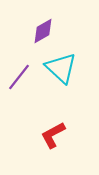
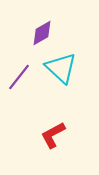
purple diamond: moved 1 px left, 2 px down
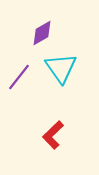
cyan triangle: rotated 12 degrees clockwise
red L-shape: rotated 16 degrees counterclockwise
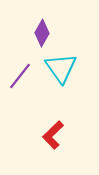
purple diamond: rotated 32 degrees counterclockwise
purple line: moved 1 px right, 1 px up
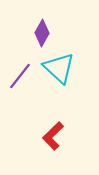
cyan triangle: moved 2 px left; rotated 12 degrees counterclockwise
red L-shape: moved 1 px down
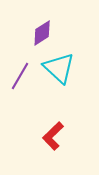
purple diamond: rotated 28 degrees clockwise
purple line: rotated 8 degrees counterclockwise
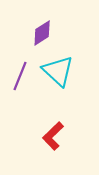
cyan triangle: moved 1 px left, 3 px down
purple line: rotated 8 degrees counterclockwise
